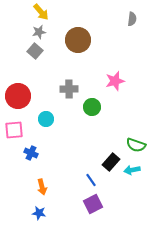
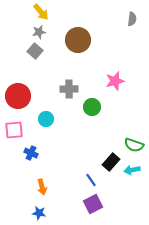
green semicircle: moved 2 px left
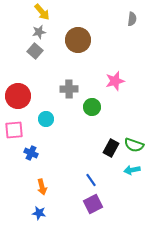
yellow arrow: moved 1 px right
black rectangle: moved 14 px up; rotated 12 degrees counterclockwise
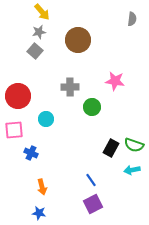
pink star: rotated 24 degrees clockwise
gray cross: moved 1 px right, 2 px up
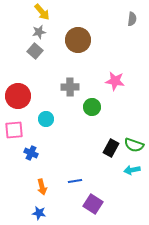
blue line: moved 16 px left, 1 px down; rotated 64 degrees counterclockwise
purple square: rotated 30 degrees counterclockwise
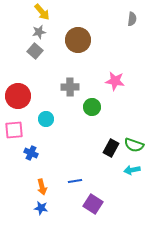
blue star: moved 2 px right, 5 px up
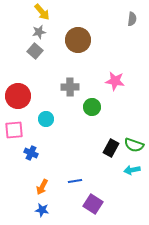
orange arrow: rotated 42 degrees clockwise
blue star: moved 1 px right, 2 px down
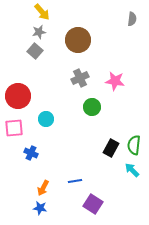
gray cross: moved 10 px right, 9 px up; rotated 24 degrees counterclockwise
pink square: moved 2 px up
green semicircle: rotated 78 degrees clockwise
cyan arrow: rotated 56 degrees clockwise
orange arrow: moved 1 px right, 1 px down
blue star: moved 2 px left, 2 px up
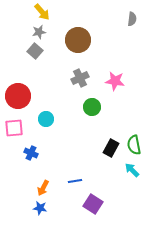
green semicircle: rotated 18 degrees counterclockwise
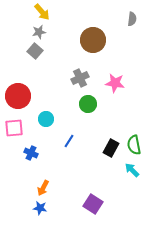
brown circle: moved 15 px right
pink star: moved 2 px down
green circle: moved 4 px left, 3 px up
blue line: moved 6 px left, 40 px up; rotated 48 degrees counterclockwise
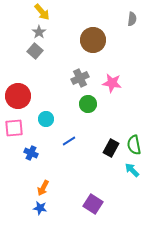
gray star: rotated 24 degrees counterclockwise
pink star: moved 3 px left
blue line: rotated 24 degrees clockwise
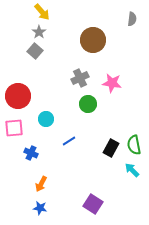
orange arrow: moved 2 px left, 4 px up
